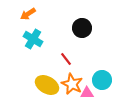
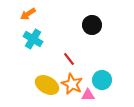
black circle: moved 10 px right, 3 px up
red line: moved 3 px right
pink triangle: moved 1 px right, 2 px down
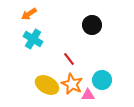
orange arrow: moved 1 px right
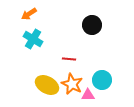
red line: rotated 48 degrees counterclockwise
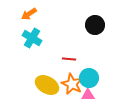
black circle: moved 3 px right
cyan cross: moved 1 px left, 1 px up
cyan circle: moved 13 px left, 2 px up
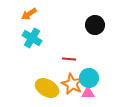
yellow ellipse: moved 3 px down
pink triangle: moved 2 px up
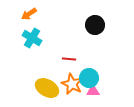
pink triangle: moved 5 px right, 2 px up
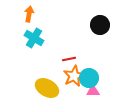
orange arrow: rotated 133 degrees clockwise
black circle: moved 5 px right
cyan cross: moved 2 px right
red line: rotated 16 degrees counterclockwise
orange star: moved 2 px right, 8 px up; rotated 20 degrees clockwise
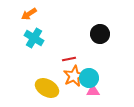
orange arrow: rotated 133 degrees counterclockwise
black circle: moved 9 px down
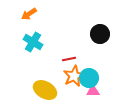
cyan cross: moved 1 px left, 4 px down
yellow ellipse: moved 2 px left, 2 px down
